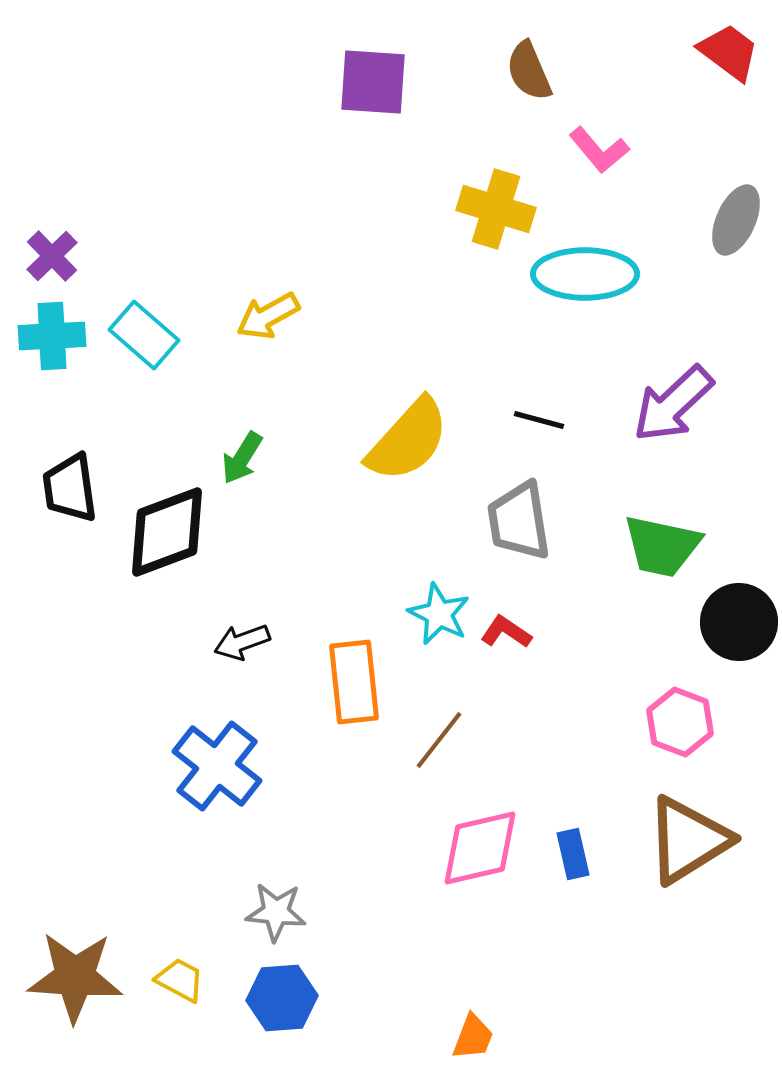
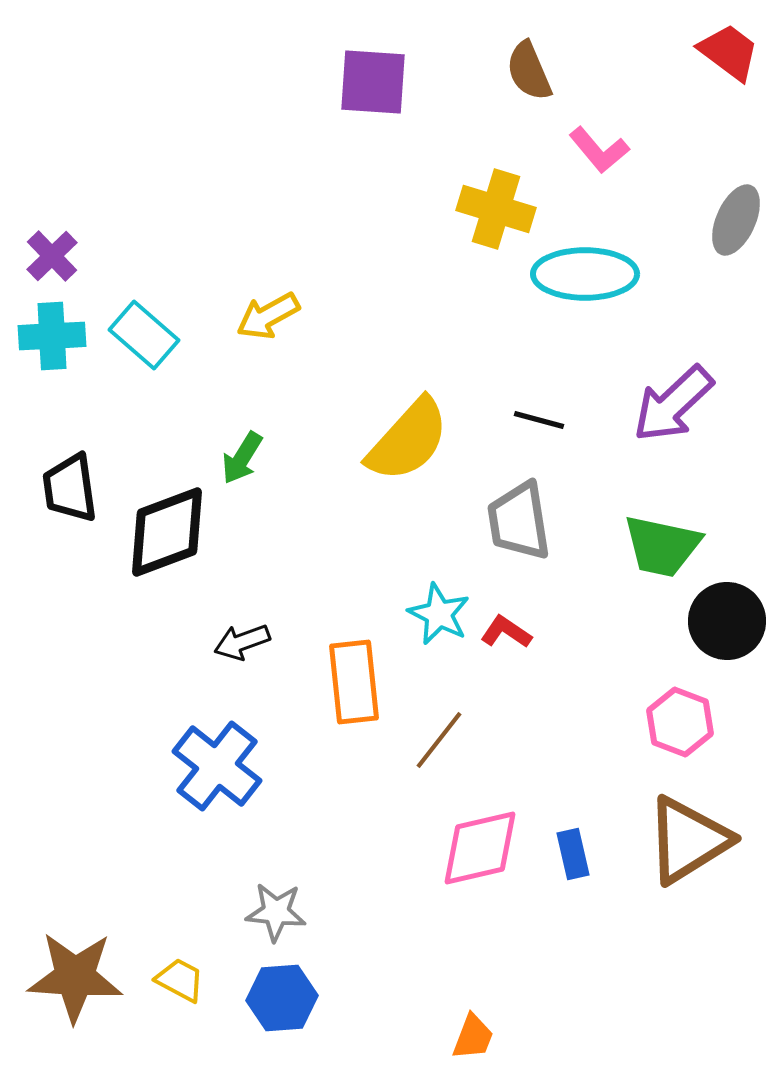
black circle: moved 12 px left, 1 px up
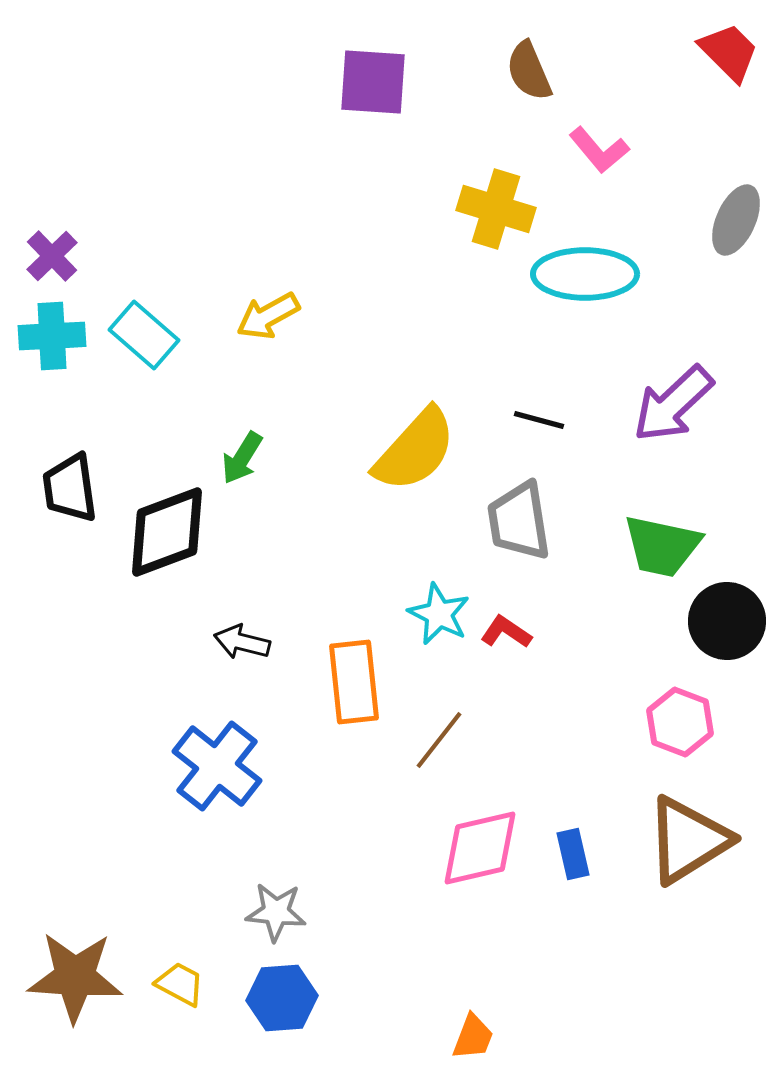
red trapezoid: rotated 8 degrees clockwise
yellow semicircle: moved 7 px right, 10 px down
black arrow: rotated 34 degrees clockwise
yellow trapezoid: moved 4 px down
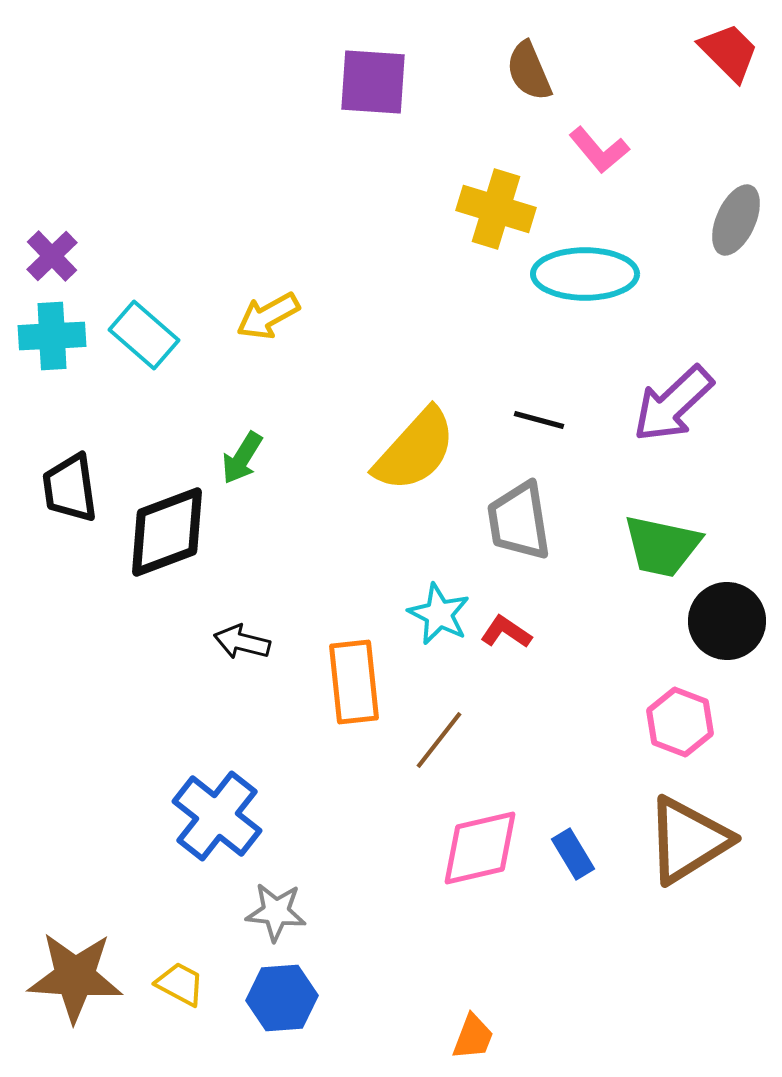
blue cross: moved 50 px down
blue rectangle: rotated 18 degrees counterclockwise
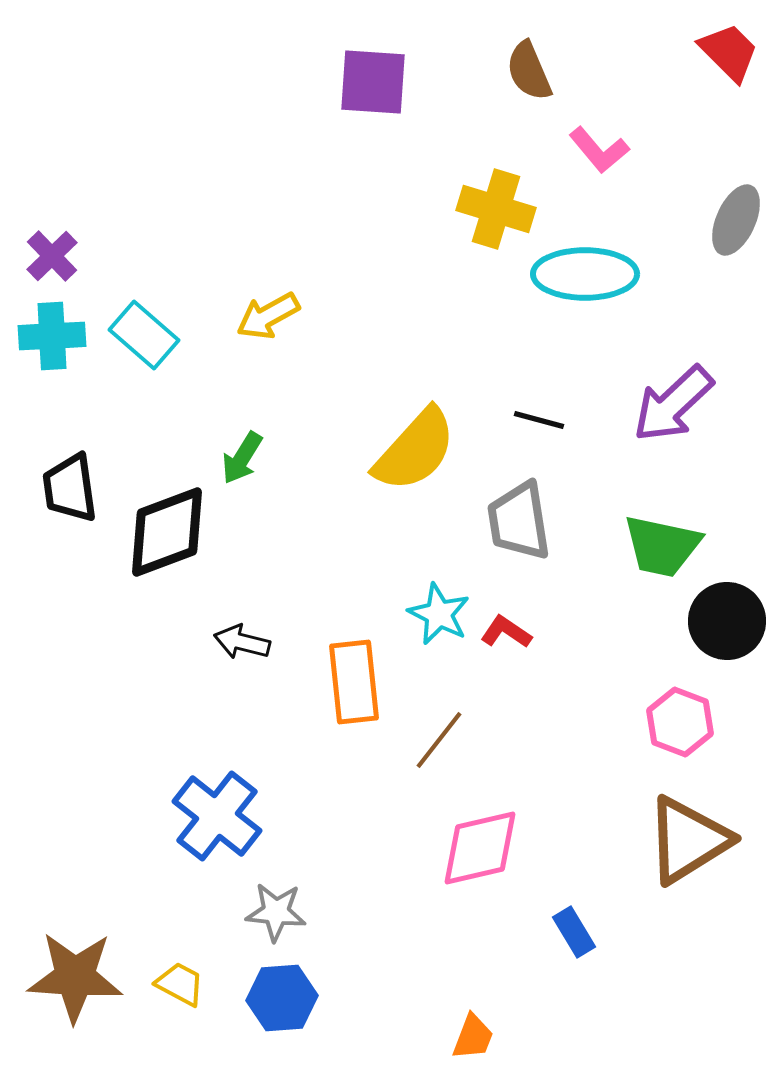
blue rectangle: moved 1 px right, 78 px down
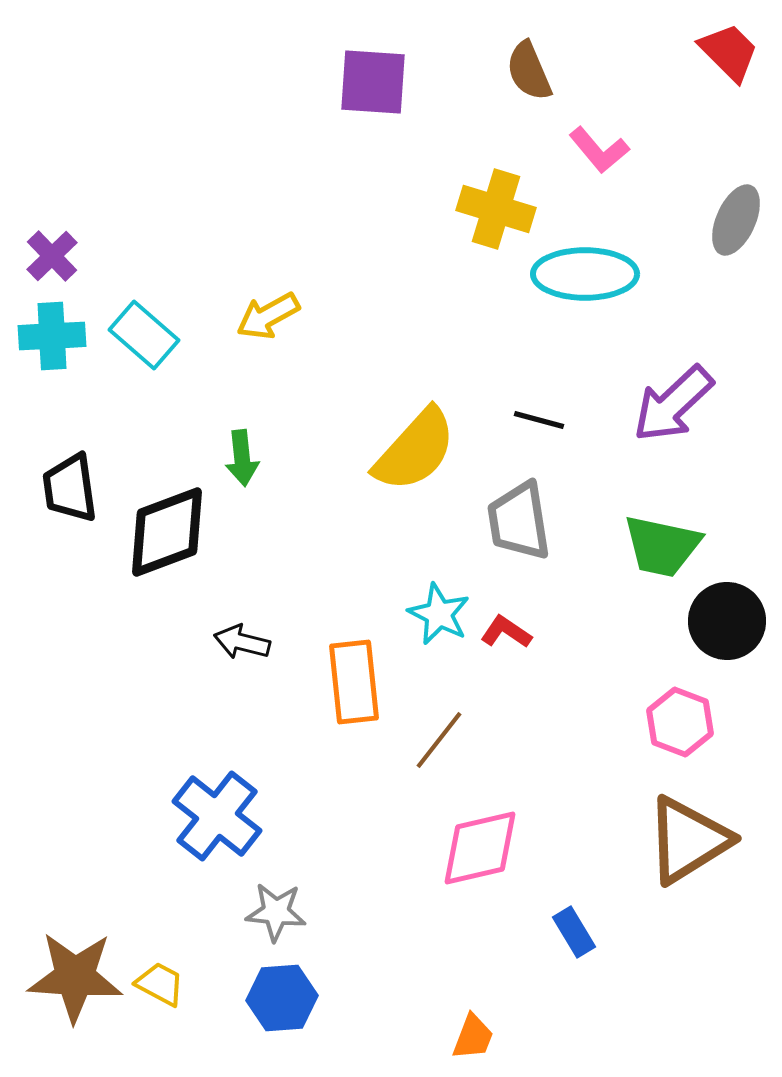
green arrow: rotated 38 degrees counterclockwise
yellow trapezoid: moved 20 px left
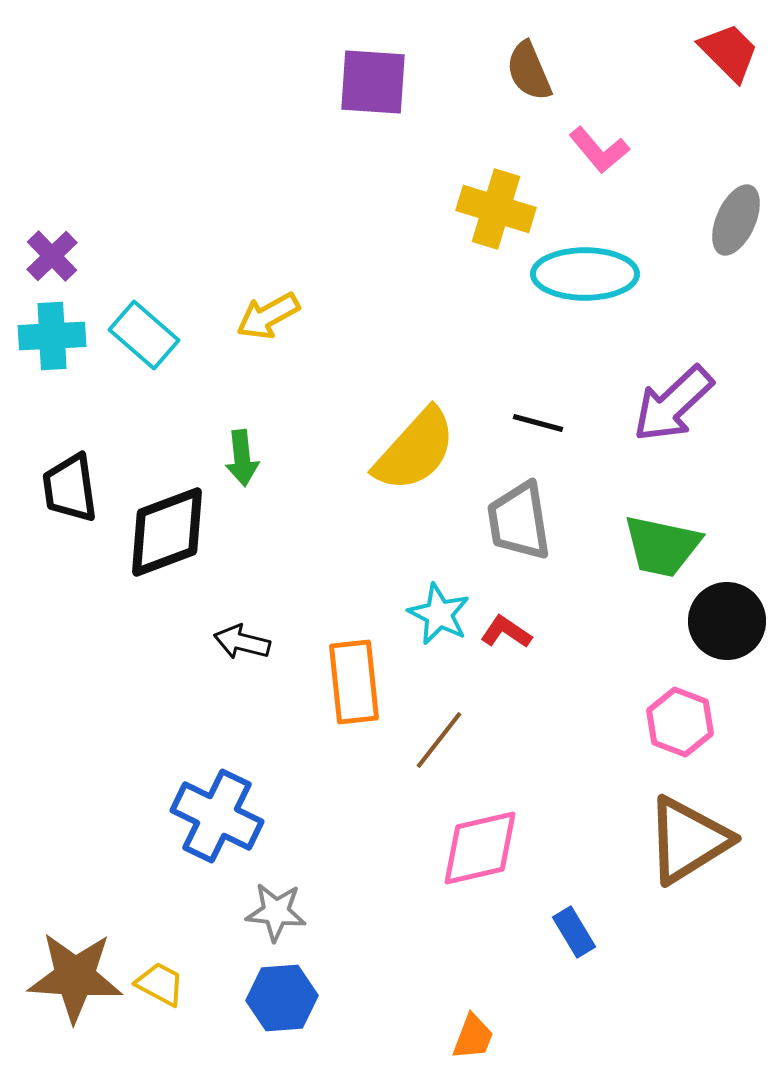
black line: moved 1 px left, 3 px down
blue cross: rotated 12 degrees counterclockwise
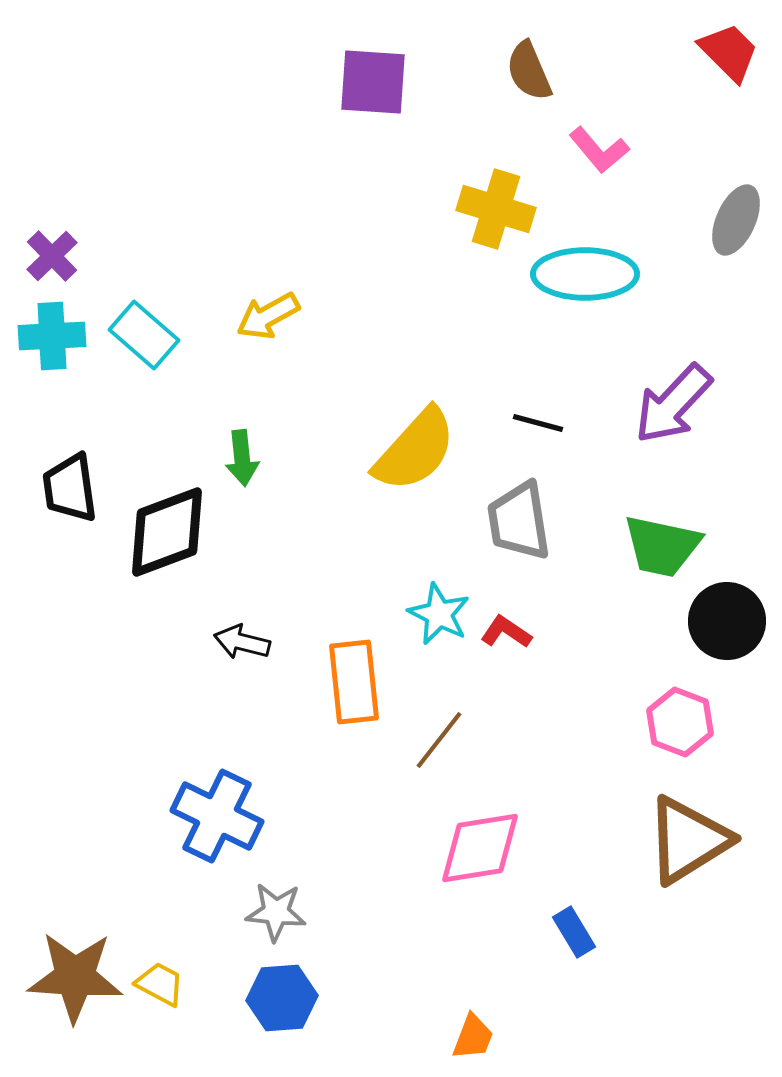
purple arrow: rotated 4 degrees counterclockwise
pink diamond: rotated 4 degrees clockwise
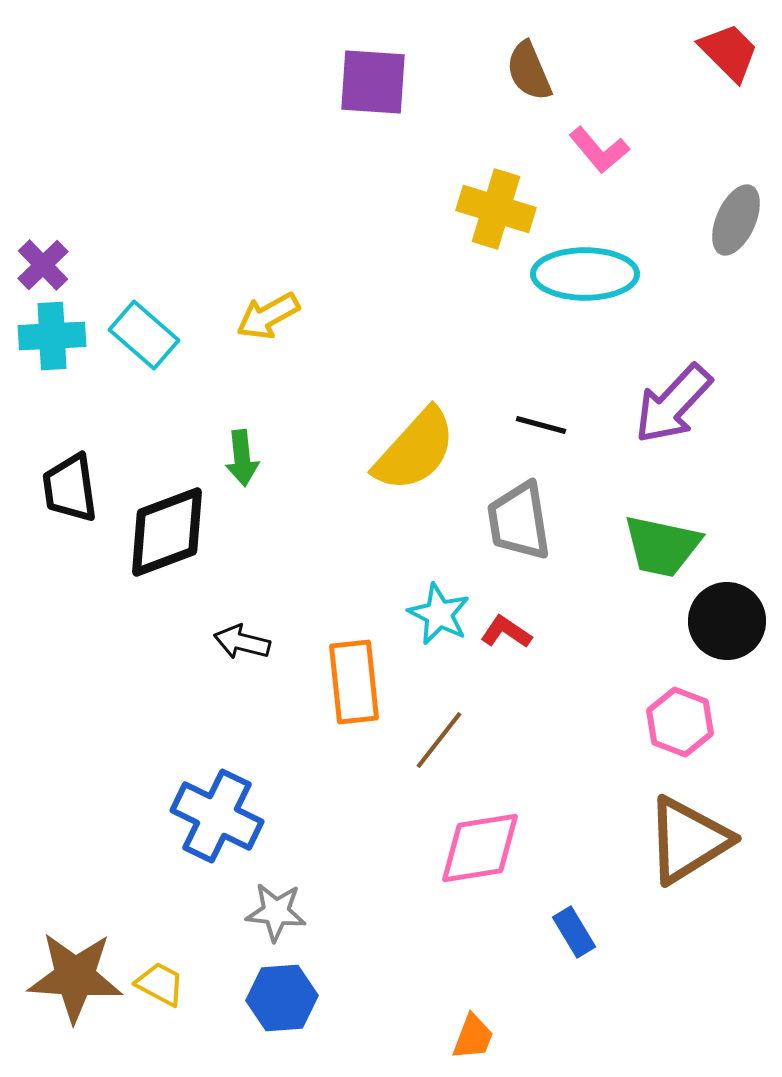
purple cross: moved 9 px left, 9 px down
black line: moved 3 px right, 2 px down
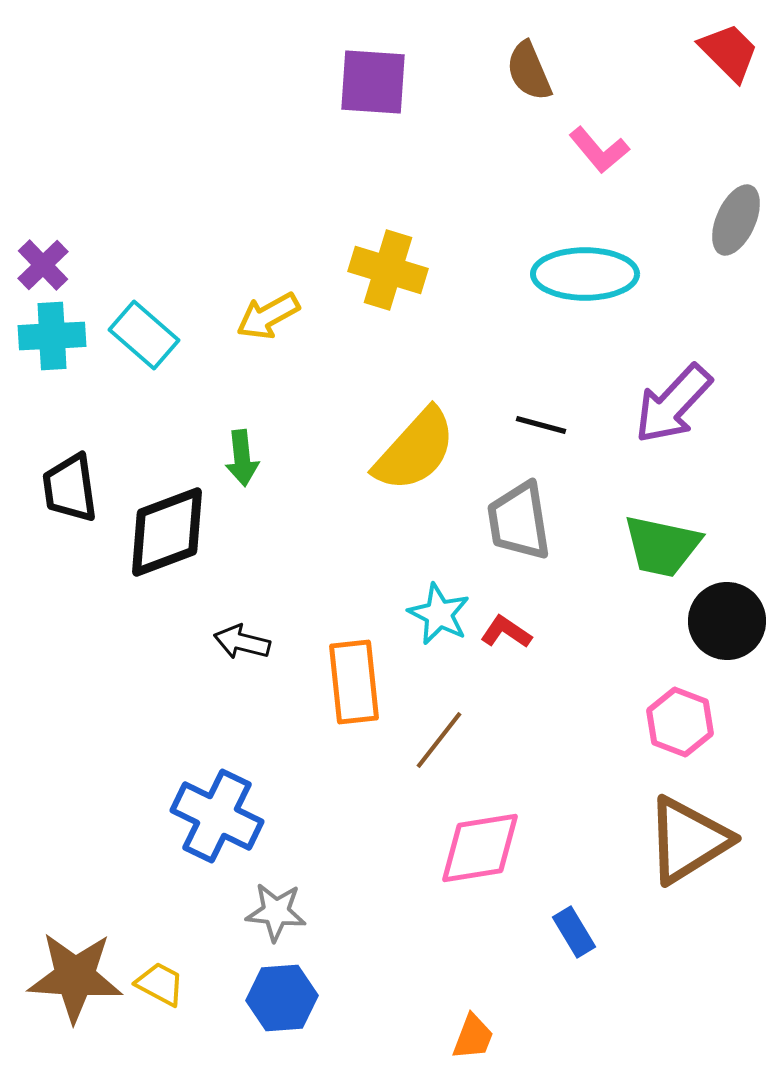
yellow cross: moved 108 px left, 61 px down
